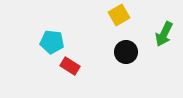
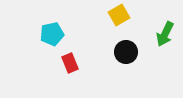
green arrow: moved 1 px right
cyan pentagon: moved 8 px up; rotated 20 degrees counterclockwise
red rectangle: moved 3 px up; rotated 36 degrees clockwise
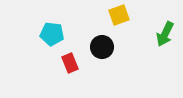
yellow square: rotated 10 degrees clockwise
cyan pentagon: rotated 20 degrees clockwise
black circle: moved 24 px left, 5 px up
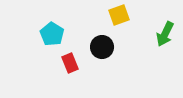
cyan pentagon: rotated 25 degrees clockwise
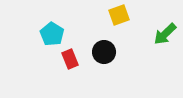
green arrow: rotated 20 degrees clockwise
black circle: moved 2 px right, 5 px down
red rectangle: moved 4 px up
